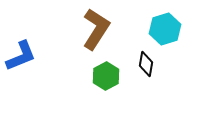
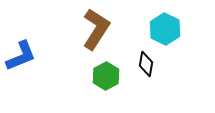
cyan hexagon: rotated 16 degrees counterclockwise
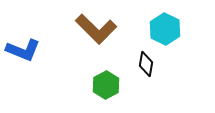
brown L-shape: rotated 102 degrees clockwise
blue L-shape: moved 2 px right, 6 px up; rotated 44 degrees clockwise
green hexagon: moved 9 px down
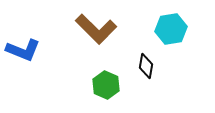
cyan hexagon: moved 6 px right; rotated 24 degrees clockwise
black diamond: moved 2 px down
green hexagon: rotated 8 degrees counterclockwise
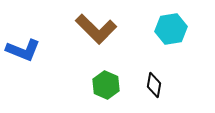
black diamond: moved 8 px right, 19 px down
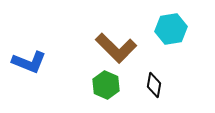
brown L-shape: moved 20 px right, 19 px down
blue L-shape: moved 6 px right, 12 px down
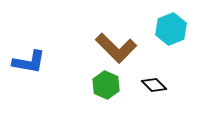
cyan hexagon: rotated 12 degrees counterclockwise
blue L-shape: rotated 12 degrees counterclockwise
black diamond: rotated 55 degrees counterclockwise
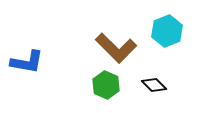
cyan hexagon: moved 4 px left, 2 px down
blue L-shape: moved 2 px left
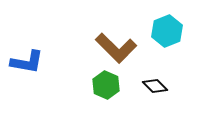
black diamond: moved 1 px right, 1 px down
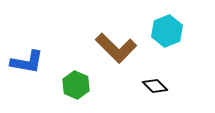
green hexagon: moved 30 px left
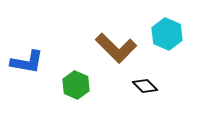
cyan hexagon: moved 3 px down; rotated 16 degrees counterclockwise
black diamond: moved 10 px left
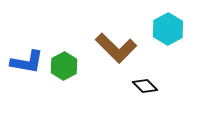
cyan hexagon: moved 1 px right, 5 px up; rotated 8 degrees clockwise
green hexagon: moved 12 px left, 19 px up; rotated 8 degrees clockwise
